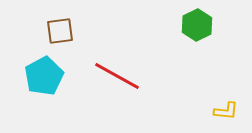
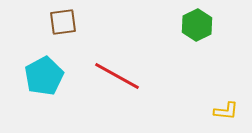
brown square: moved 3 px right, 9 px up
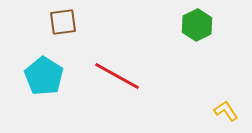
cyan pentagon: rotated 12 degrees counterclockwise
yellow L-shape: rotated 130 degrees counterclockwise
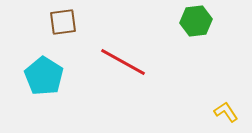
green hexagon: moved 1 px left, 4 px up; rotated 20 degrees clockwise
red line: moved 6 px right, 14 px up
yellow L-shape: moved 1 px down
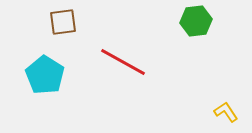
cyan pentagon: moved 1 px right, 1 px up
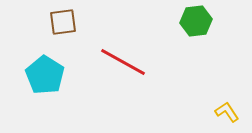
yellow L-shape: moved 1 px right
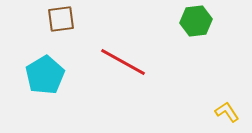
brown square: moved 2 px left, 3 px up
cyan pentagon: rotated 9 degrees clockwise
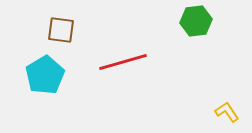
brown square: moved 11 px down; rotated 16 degrees clockwise
red line: rotated 45 degrees counterclockwise
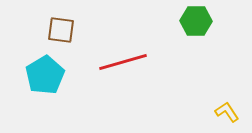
green hexagon: rotated 8 degrees clockwise
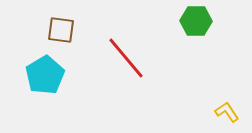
red line: moved 3 px right, 4 px up; rotated 66 degrees clockwise
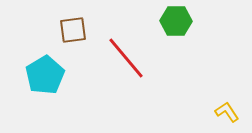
green hexagon: moved 20 px left
brown square: moved 12 px right; rotated 16 degrees counterclockwise
